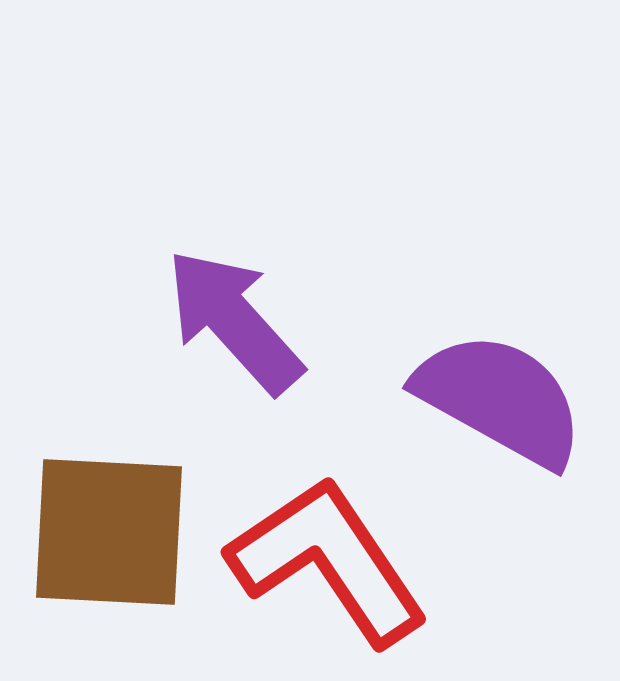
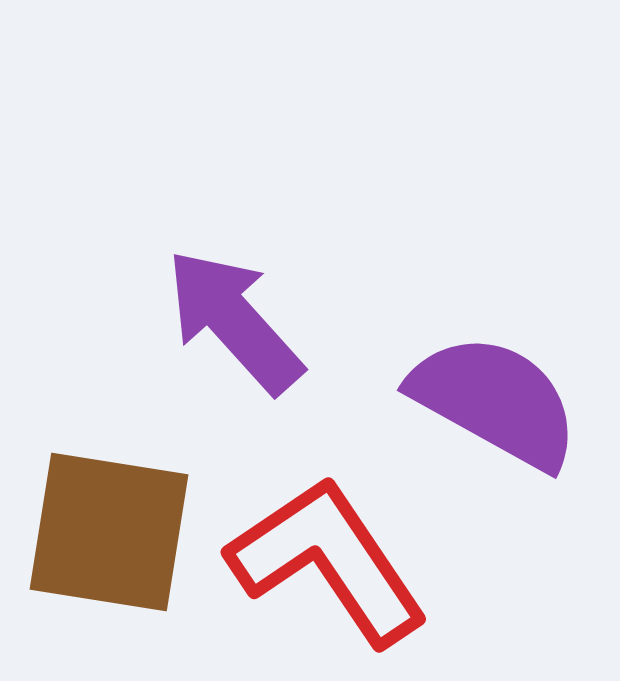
purple semicircle: moved 5 px left, 2 px down
brown square: rotated 6 degrees clockwise
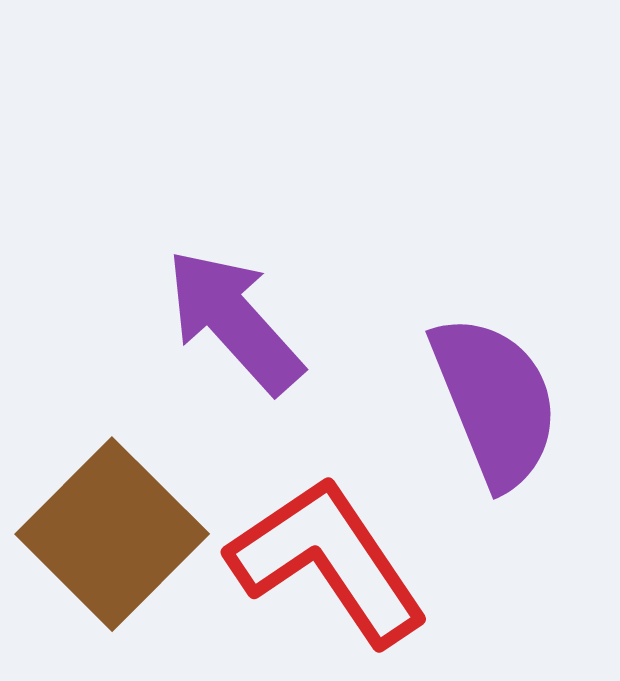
purple semicircle: rotated 39 degrees clockwise
brown square: moved 3 px right, 2 px down; rotated 36 degrees clockwise
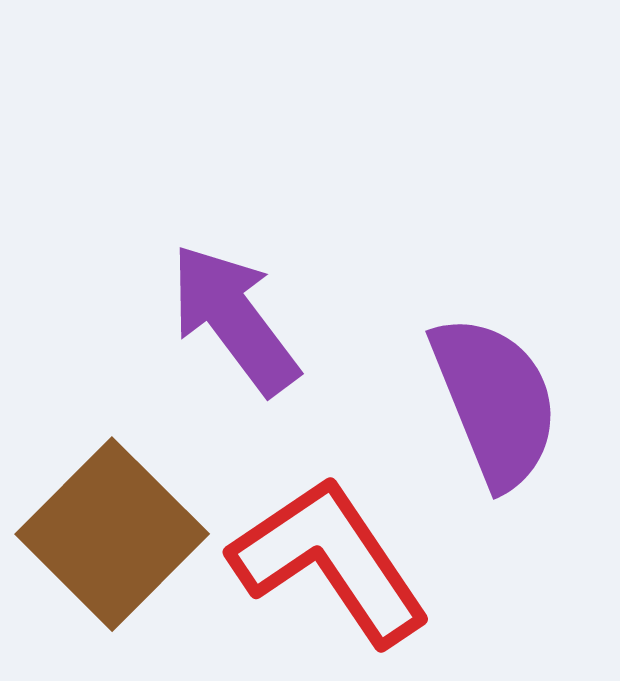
purple arrow: moved 2 px up; rotated 5 degrees clockwise
red L-shape: moved 2 px right
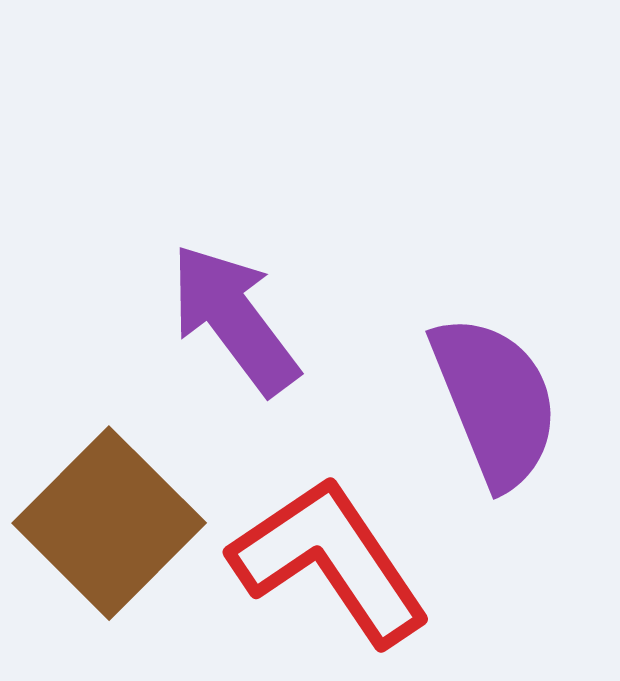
brown square: moved 3 px left, 11 px up
